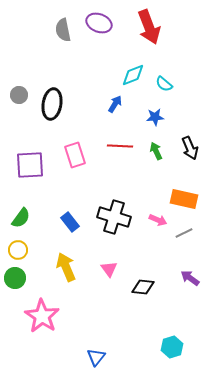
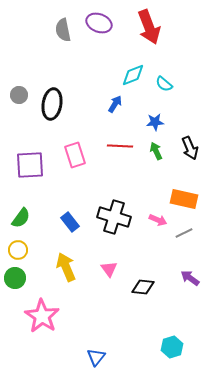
blue star: moved 5 px down
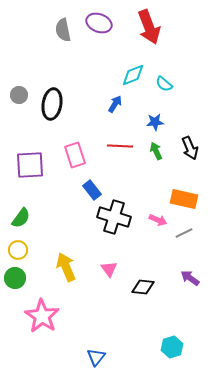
blue rectangle: moved 22 px right, 32 px up
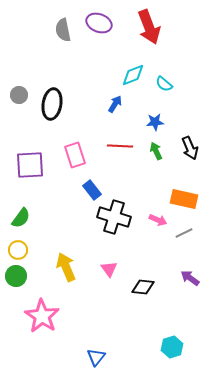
green circle: moved 1 px right, 2 px up
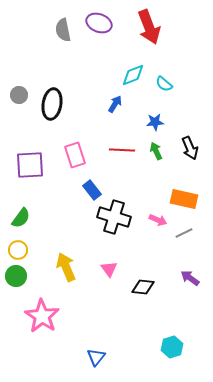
red line: moved 2 px right, 4 px down
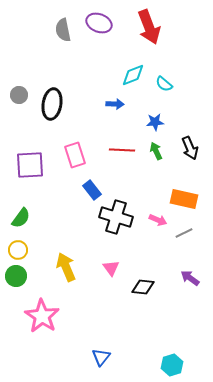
blue arrow: rotated 60 degrees clockwise
black cross: moved 2 px right
pink triangle: moved 2 px right, 1 px up
cyan hexagon: moved 18 px down
blue triangle: moved 5 px right
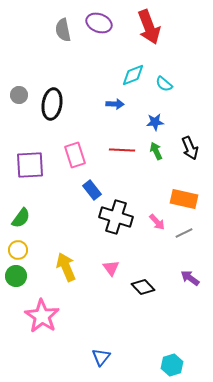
pink arrow: moved 1 px left, 2 px down; rotated 24 degrees clockwise
black diamond: rotated 40 degrees clockwise
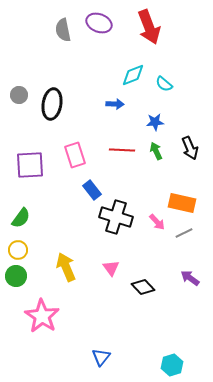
orange rectangle: moved 2 px left, 4 px down
